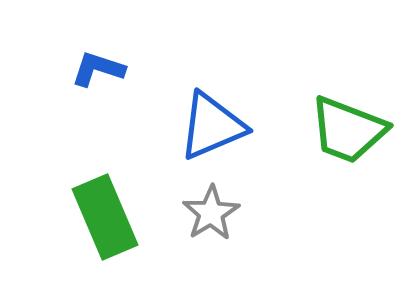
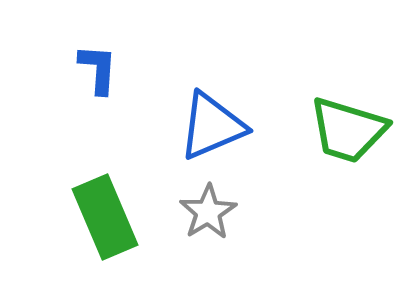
blue L-shape: rotated 76 degrees clockwise
green trapezoid: rotated 4 degrees counterclockwise
gray star: moved 3 px left, 1 px up
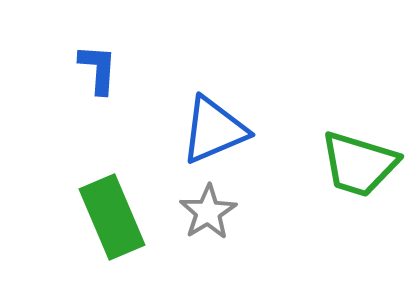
blue triangle: moved 2 px right, 4 px down
green trapezoid: moved 11 px right, 34 px down
green rectangle: moved 7 px right
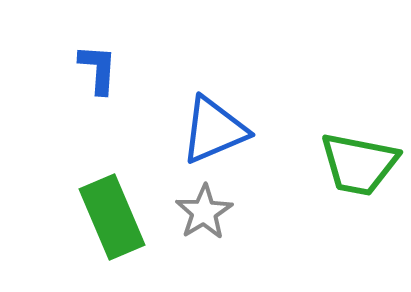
green trapezoid: rotated 6 degrees counterclockwise
gray star: moved 4 px left
